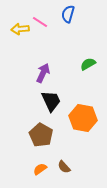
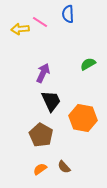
blue semicircle: rotated 18 degrees counterclockwise
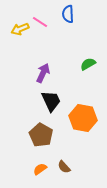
yellow arrow: rotated 18 degrees counterclockwise
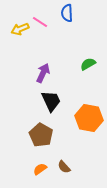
blue semicircle: moved 1 px left, 1 px up
orange hexagon: moved 6 px right
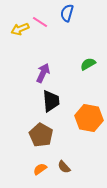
blue semicircle: rotated 18 degrees clockwise
black trapezoid: rotated 20 degrees clockwise
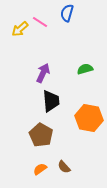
yellow arrow: rotated 18 degrees counterclockwise
green semicircle: moved 3 px left, 5 px down; rotated 14 degrees clockwise
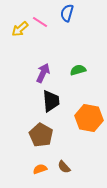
green semicircle: moved 7 px left, 1 px down
orange semicircle: rotated 16 degrees clockwise
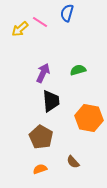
brown pentagon: moved 2 px down
brown semicircle: moved 9 px right, 5 px up
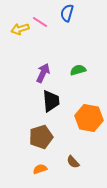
yellow arrow: rotated 24 degrees clockwise
brown pentagon: rotated 25 degrees clockwise
